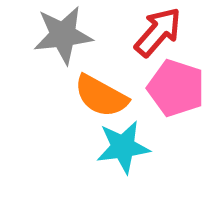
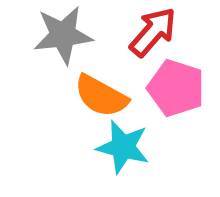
red arrow: moved 5 px left
cyan star: rotated 22 degrees clockwise
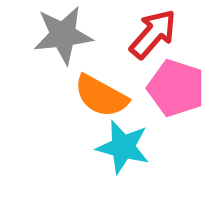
red arrow: moved 2 px down
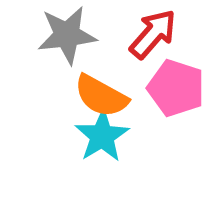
gray star: moved 4 px right
cyan star: moved 21 px left, 11 px up; rotated 26 degrees clockwise
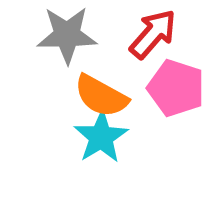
gray star: rotated 6 degrees clockwise
cyan star: moved 1 px left, 1 px down
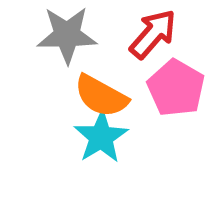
pink pentagon: rotated 12 degrees clockwise
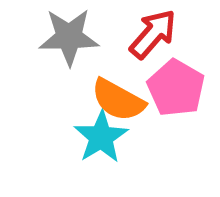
gray star: moved 2 px right, 2 px down
orange semicircle: moved 17 px right, 4 px down
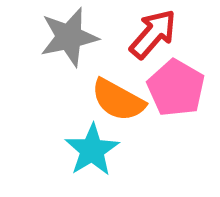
gray star: rotated 12 degrees counterclockwise
cyan star: moved 9 px left, 13 px down
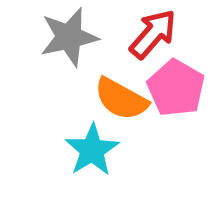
orange semicircle: moved 3 px right, 1 px up
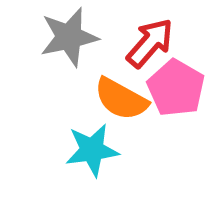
red arrow: moved 3 px left, 9 px down
cyan star: rotated 24 degrees clockwise
